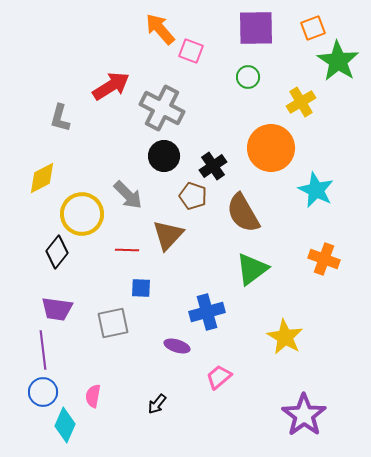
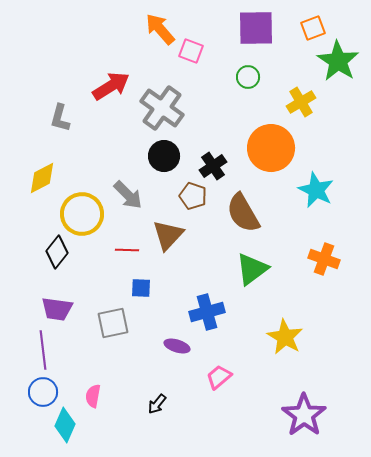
gray cross: rotated 9 degrees clockwise
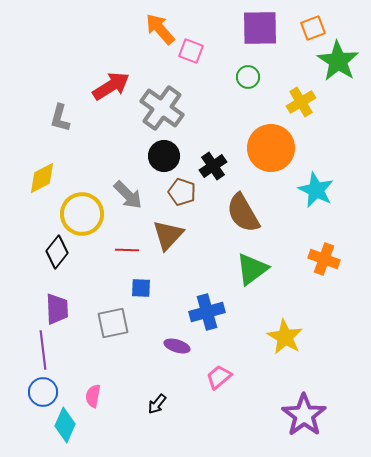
purple square: moved 4 px right
brown pentagon: moved 11 px left, 4 px up
purple trapezoid: rotated 100 degrees counterclockwise
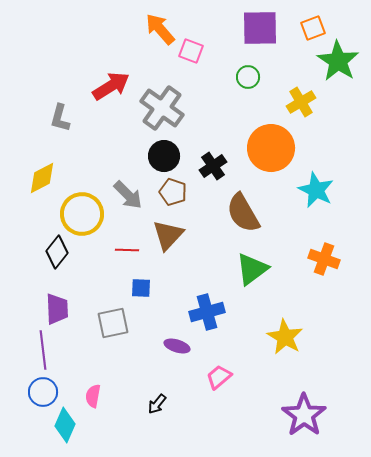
brown pentagon: moved 9 px left
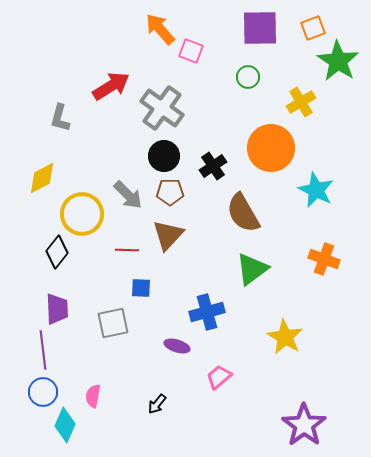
brown pentagon: moved 3 px left; rotated 20 degrees counterclockwise
purple star: moved 10 px down
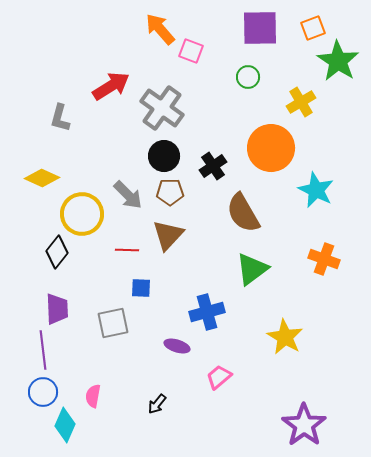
yellow diamond: rotated 52 degrees clockwise
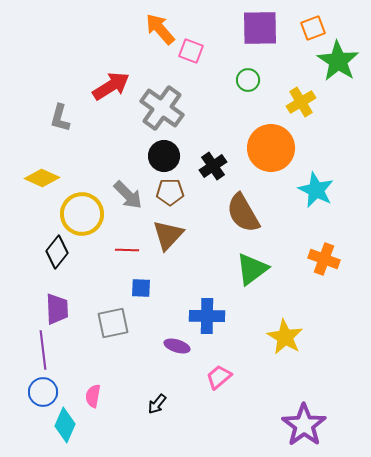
green circle: moved 3 px down
blue cross: moved 4 px down; rotated 16 degrees clockwise
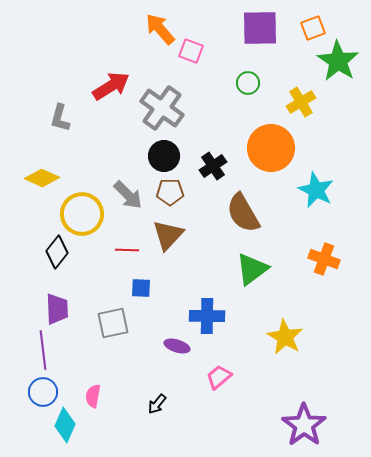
green circle: moved 3 px down
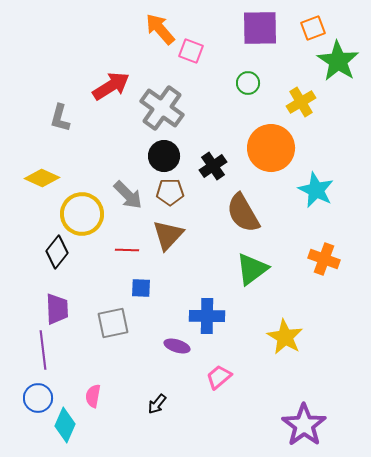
blue circle: moved 5 px left, 6 px down
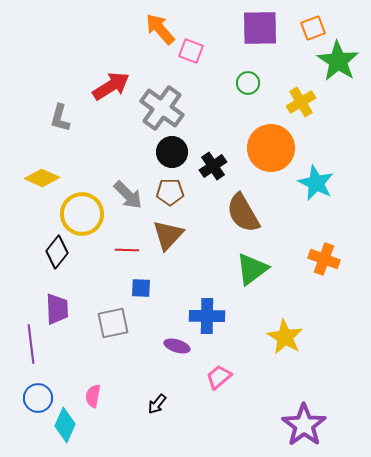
black circle: moved 8 px right, 4 px up
cyan star: moved 7 px up
purple line: moved 12 px left, 6 px up
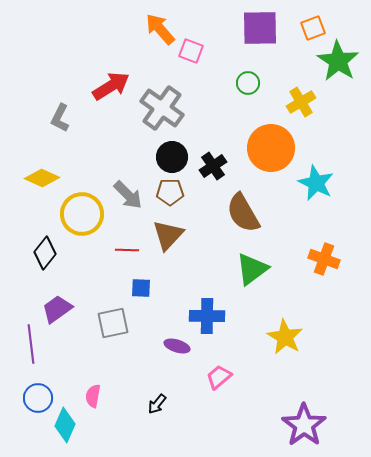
gray L-shape: rotated 12 degrees clockwise
black circle: moved 5 px down
black diamond: moved 12 px left, 1 px down
purple trapezoid: rotated 124 degrees counterclockwise
